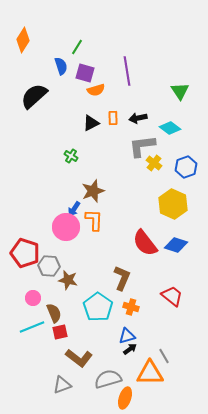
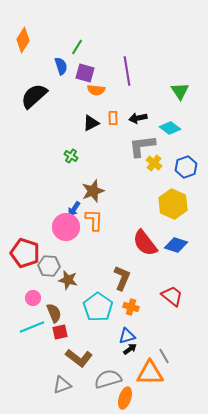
orange semicircle at (96, 90): rotated 24 degrees clockwise
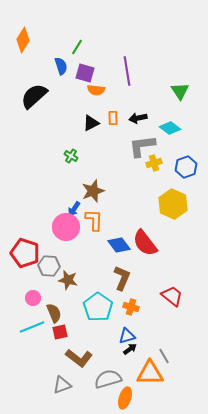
yellow cross at (154, 163): rotated 35 degrees clockwise
blue diamond at (176, 245): moved 57 px left; rotated 35 degrees clockwise
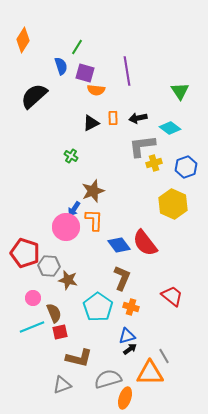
brown L-shape at (79, 358): rotated 24 degrees counterclockwise
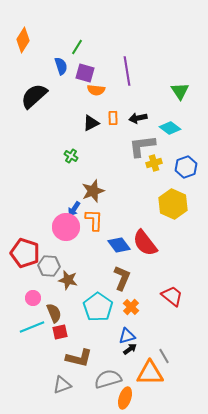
orange cross at (131, 307): rotated 28 degrees clockwise
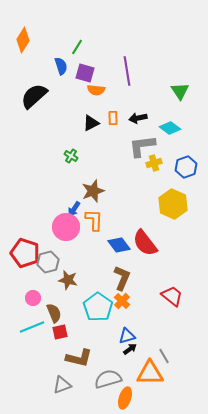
gray hexagon at (49, 266): moved 1 px left, 4 px up; rotated 20 degrees counterclockwise
orange cross at (131, 307): moved 9 px left, 6 px up
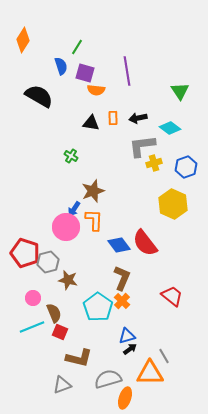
black semicircle at (34, 96): moved 5 px right; rotated 72 degrees clockwise
black triangle at (91, 123): rotated 36 degrees clockwise
red square at (60, 332): rotated 35 degrees clockwise
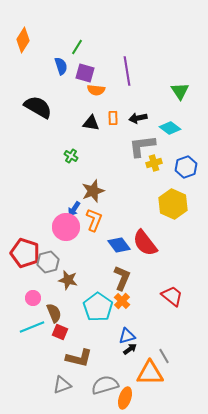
black semicircle at (39, 96): moved 1 px left, 11 px down
orange L-shape at (94, 220): rotated 20 degrees clockwise
gray semicircle at (108, 379): moved 3 px left, 6 px down
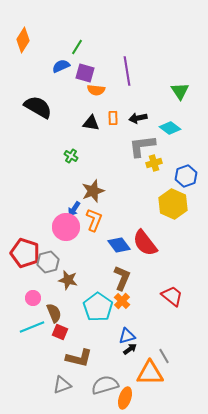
blue semicircle at (61, 66): rotated 96 degrees counterclockwise
blue hexagon at (186, 167): moved 9 px down
